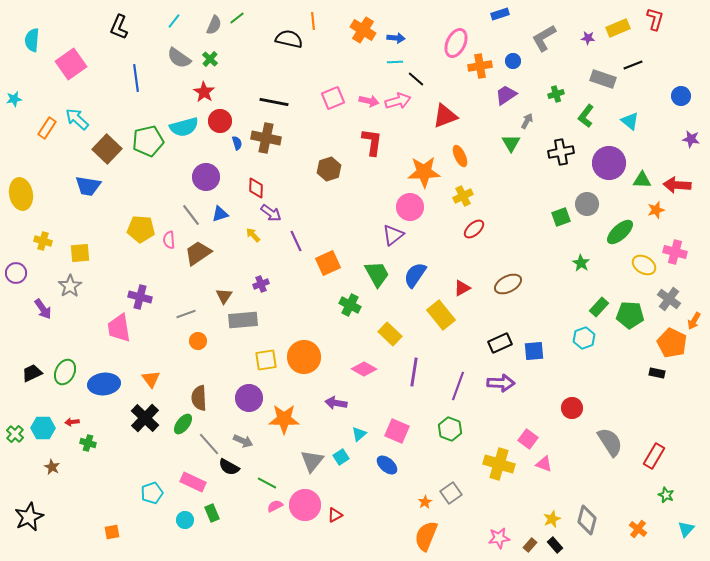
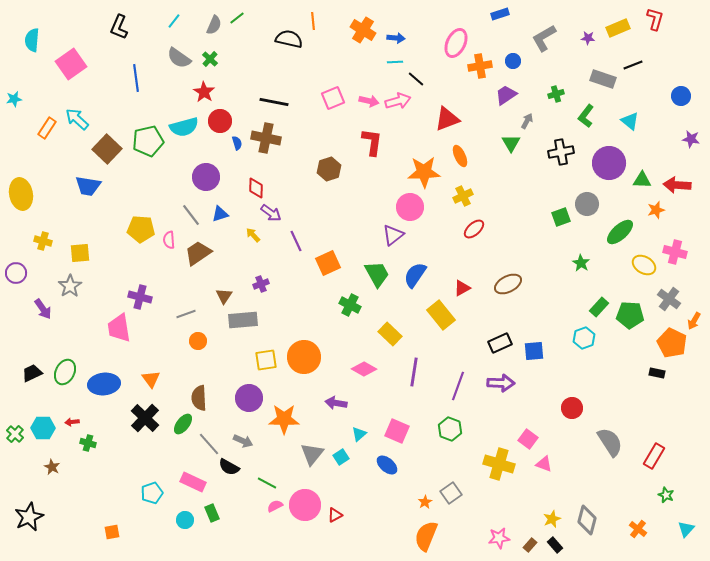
red triangle at (445, 116): moved 2 px right, 3 px down
gray triangle at (312, 461): moved 7 px up
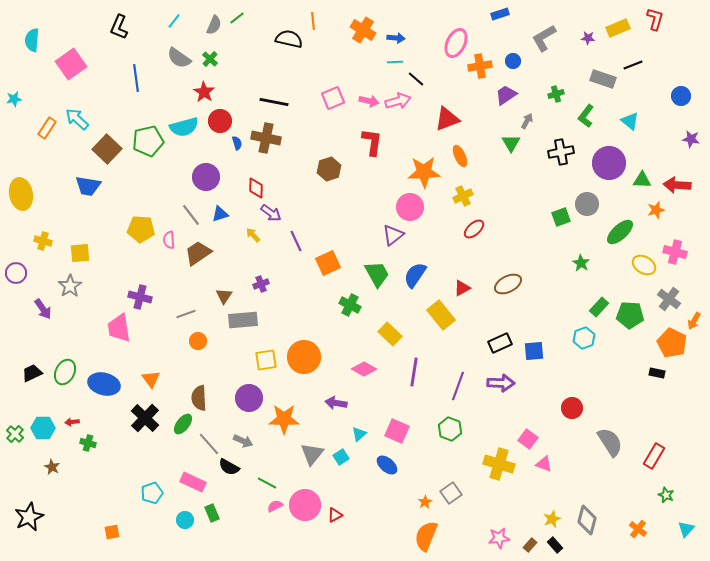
blue ellipse at (104, 384): rotated 20 degrees clockwise
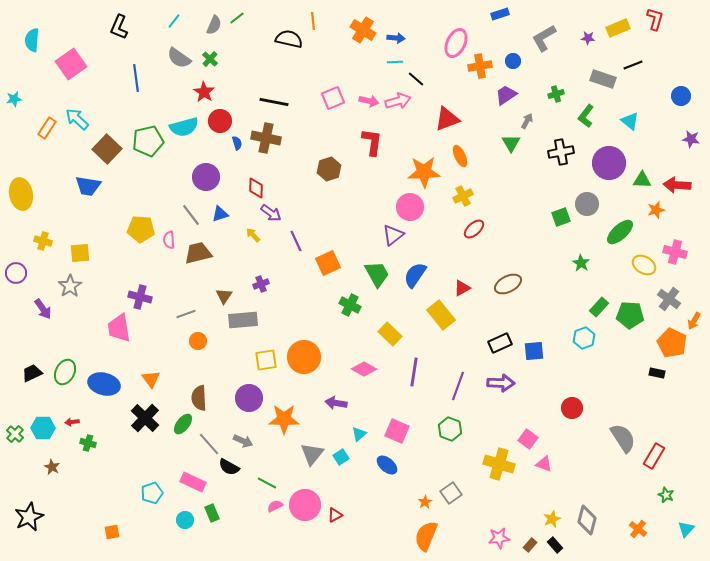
brown trapezoid at (198, 253): rotated 20 degrees clockwise
gray semicircle at (610, 442): moved 13 px right, 4 px up
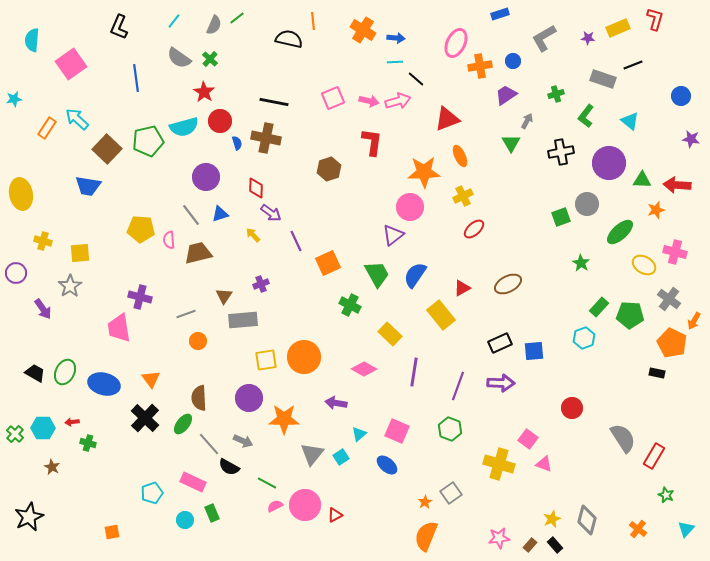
black trapezoid at (32, 373): moved 3 px right; rotated 55 degrees clockwise
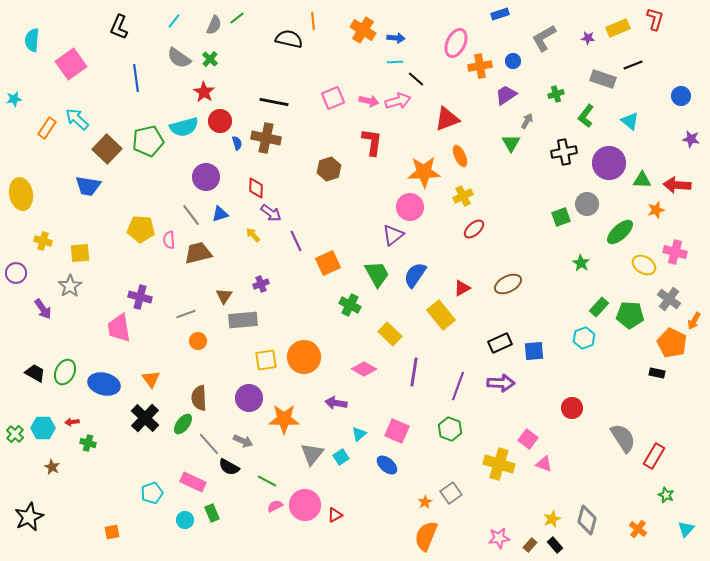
black cross at (561, 152): moved 3 px right
green line at (267, 483): moved 2 px up
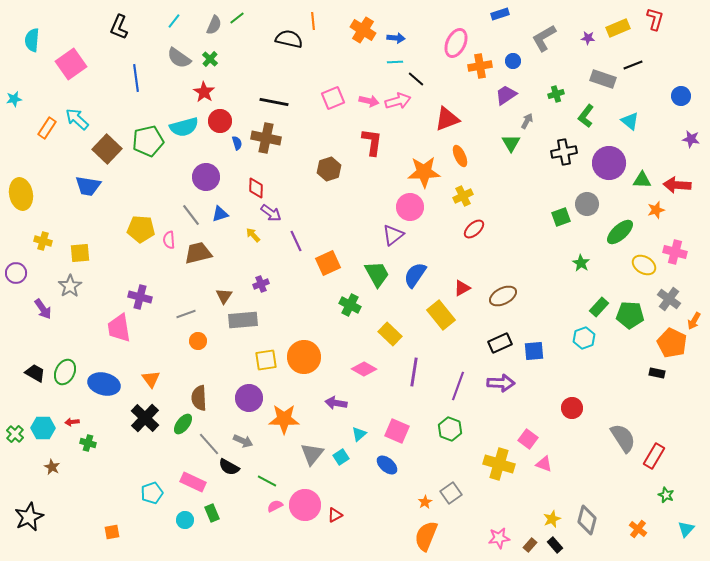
brown ellipse at (508, 284): moved 5 px left, 12 px down
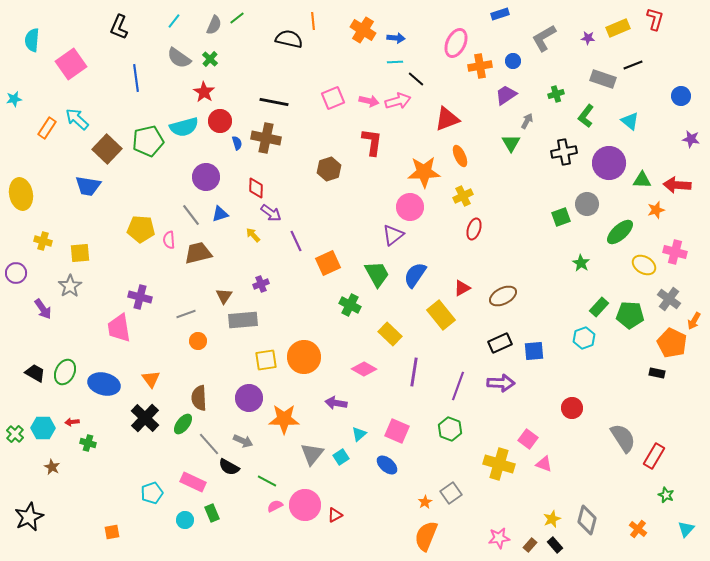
red ellipse at (474, 229): rotated 30 degrees counterclockwise
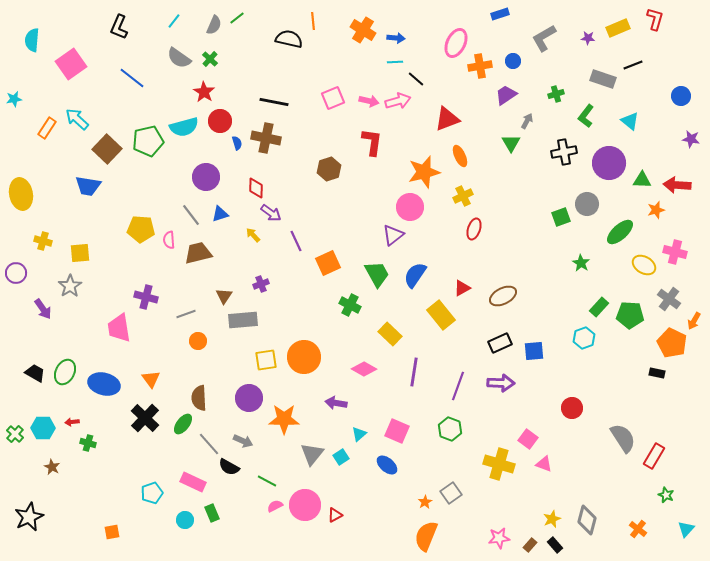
blue line at (136, 78): moved 4 px left; rotated 44 degrees counterclockwise
orange star at (424, 172): rotated 12 degrees counterclockwise
purple cross at (140, 297): moved 6 px right
